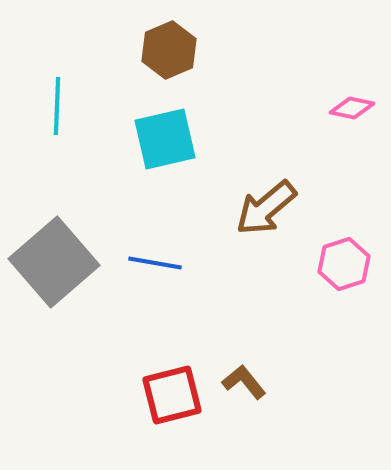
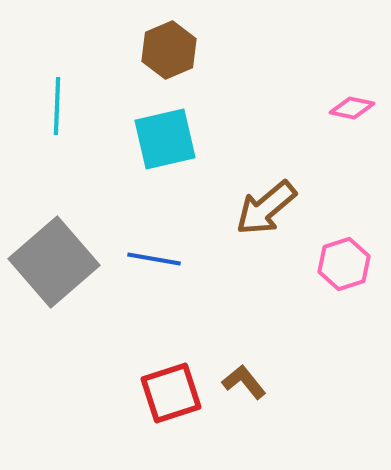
blue line: moved 1 px left, 4 px up
red square: moved 1 px left, 2 px up; rotated 4 degrees counterclockwise
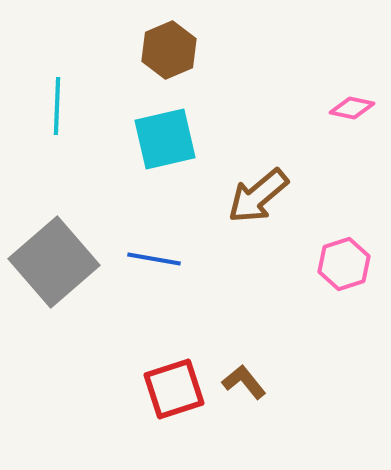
brown arrow: moved 8 px left, 12 px up
red square: moved 3 px right, 4 px up
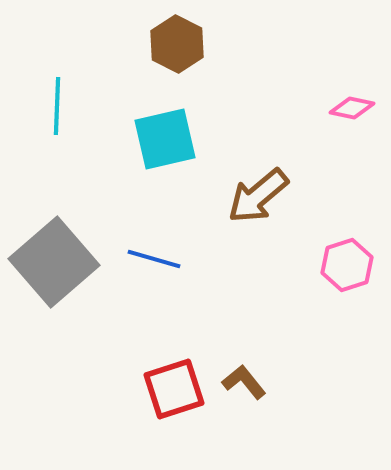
brown hexagon: moved 8 px right, 6 px up; rotated 10 degrees counterclockwise
blue line: rotated 6 degrees clockwise
pink hexagon: moved 3 px right, 1 px down
